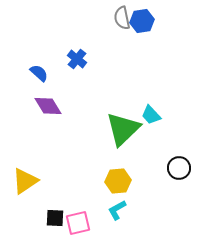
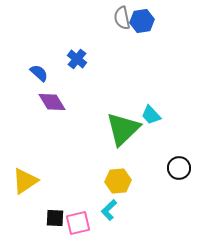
purple diamond: moved 4 px right, 4 px up
cyan L-shape: moved 8 px left; rotated 15 degrees counterclockwise
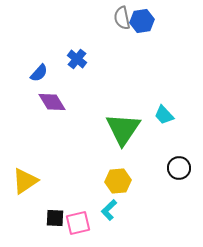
blue semicircle: rotated 90 degrees clockwise
cyan trapezoid: moved 13 px right
green triangle: rotated 12 degrees counterclockwise
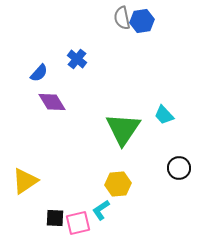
yellow hexagon: moved 3 px down
cyan L-shape: moved 8 px left; rotated 10 degrees clockwise
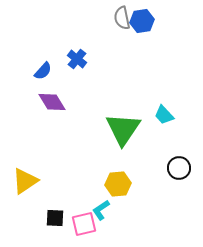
blue semicircle: moved 4 px right, 2 px up
pink square: moved 6 px right, 1 px down
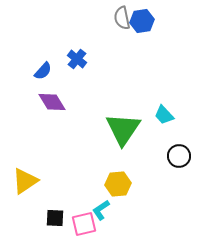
black circle: moved 12 px up
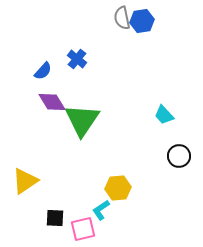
green triangle: moved 41 px left, 9 px up
yellow hexagon: moved 4 px down
pink square: moved 1 px left, 5 px down
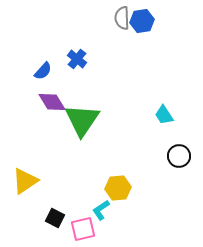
gray semicircle: rotated 10 degrees clockwise
cyan trapezoid: rotated 10 degrees clockwise
black square: rotated 24 degrees clockwise
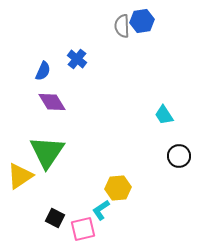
gray semicircle: moved 8 px down
blue semicircle: rotated 18 degrees counterclockwise
green triangle: moved 35 px left, 32 px down
yellow triangle: moved 5 px left, 5 px up
